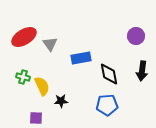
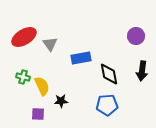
purple square: moved 2 px right, 4 px up
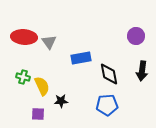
red ellipse: rotated 35 degrees clockwise
gray triangle: moved 1 px left, 2 px up
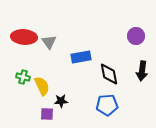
blue rectangle: moved 1 px up
purple square: moved 9 px right
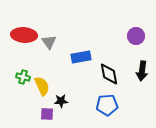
red ellipse: moved 2 px up
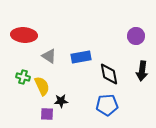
gray triangle: moved 14 px down; rotated 21 degrees counterclockwise
